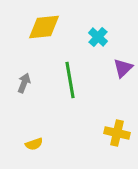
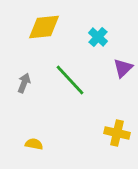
green line: rotated 33 degrees counterclockwise
yellow semicircle: rotated 150 degrees counterclockwise
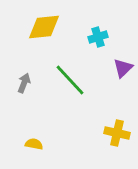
cyan cross: rotated 30 degrees clockwise
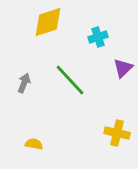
yellow diamond: moved 4 px right, 5 px up; rotated 12 degrees counterclockwise
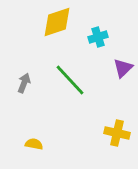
yellow diamond: moved 9 px right
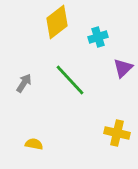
yellow diamond: rotated 20 degrees counterclockwise
gray arrow: rotated 12 degrees clockwise
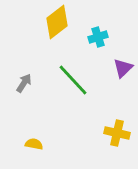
green line: moved 3 px right
